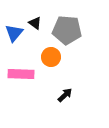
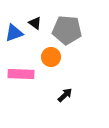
blue triangle: rotated 30 degrees clockwise
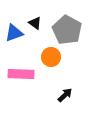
gray pentagon: rotated 24 degrees clockwise
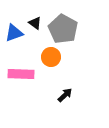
gray pentagon: moved 4 px left, 1 px up
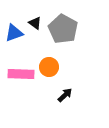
orange circle: moved 2 px left, 10 px down
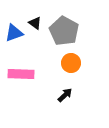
gray pentagon: moved 1 px right, 2 px down
orange circle: moved 22 px right, 4 px up
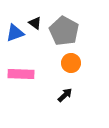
blue triangle: moved 1 px right
